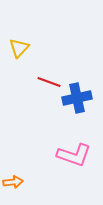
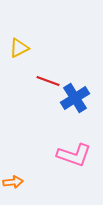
yellow triangle: rotated 20 degrees clockwise
red line: moved 1 px left, 1 px up
blue cross: moved 2 px left; rotated 20 degrees counterclockwise
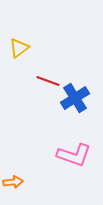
yellow triangle: rotated 10 degrees counterclockwise
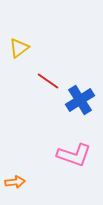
red line: rotated 15 degrees clockwise
blue cross: moved 5 px right, 2 px down
orange arrow: moved 2 px right
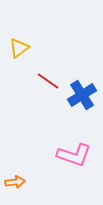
blue cross: moved 2 px right, 5 px up
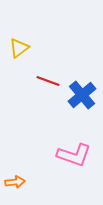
red line: rotated 15 degrees counterclockwise
blue cross: rotated 8 degrees counterclockwise
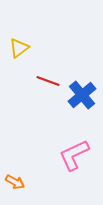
pink L-shape: rotated 136 degrees clockwise
orange arrow: rotated 36 degrees clockwise
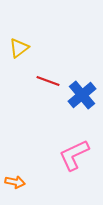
orange arrow: rotated 18 degrees counterclockwise
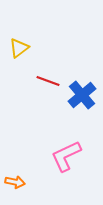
pink L-shape: moved 8 px left, 1 px down
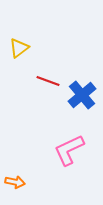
pink L-shape: moved 3 px right, 6 px up
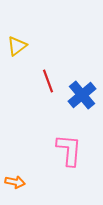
yellow triangle: moved 2 px left, 2 px up
red line: rotated 50 degrees clockwise
pink L-shape: rotated 120 degrees clockwise
